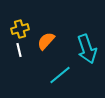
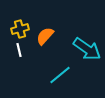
orange semicircle: moved 1 px left, 5 px up
cyan arrow: rotated 36 degrees counterclockwise
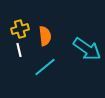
orange semicircle: rotated 132 degrees clockwise
cyan line: moved 15 px left, 8 px up
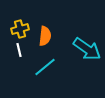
orange semicircle: rotated 12 degrees clockwise
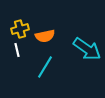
orange semicircle: rotated 72 degrees clockwise
white line: moved 2 px left
cyan line: rotated 20 degrees counterclockwise
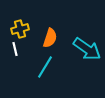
orange semicircle: moved 5 px right, 2 px down; rotated 60 degrees counterclockwise
white line: moved 2 px left, 1 px up
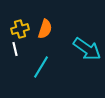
orange semicircle: moved 5 px left, 9 px up
cyan line: moved 4 px left
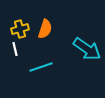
cyan line: rotated 40 degrees clockwise
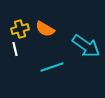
orange semicircle: rotated 102 degrees clockwise
cyan arrow: moved 1 px left, 3 px up
cyan line: moved 11 px right
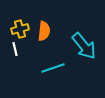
orange semicircle: moved 1 px left, 2 px down; rotated 114 degrees counterclockwise
cyan arrow: moved 2 px left; rotated 16 degrees clockwise
cyan line: moved 1 px right, 1 px down
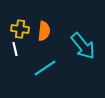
yellow cross: rotated 24 degrees clockwise
cyan arrow: moved 1 px left
cyan line: moved 8 px left; rotated 15 degrees counterclockwise
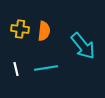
white line: moved 1 px right, 20 px down
cyan line: moved 1 px right; rotated 25 degrees clockwise
